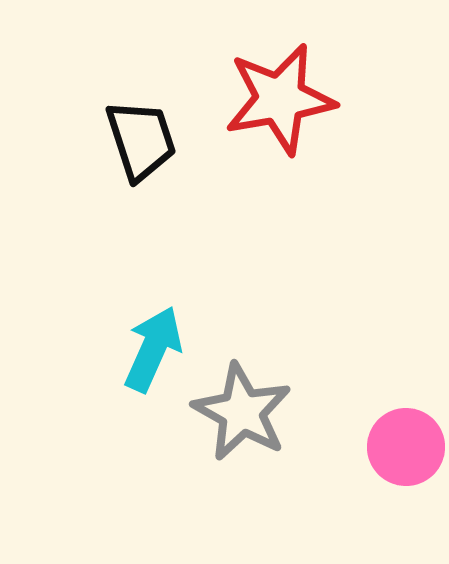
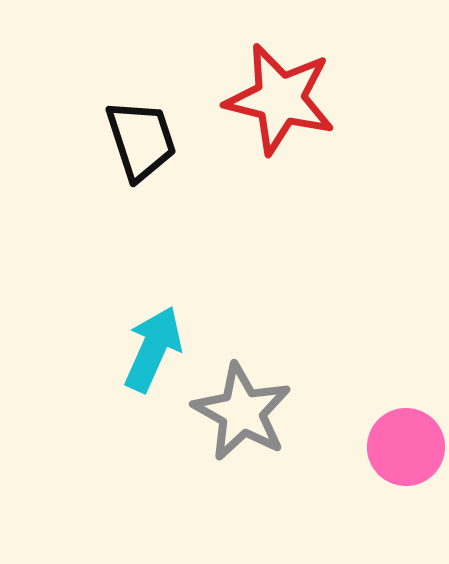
red star: rotated 24 degrees clockwise
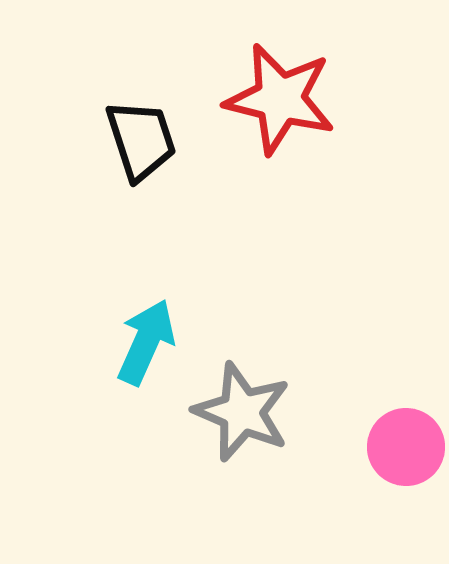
cyan arrow: moved 7 px left, 7 px up
gray star: rotated 6 degrees counterclockwise
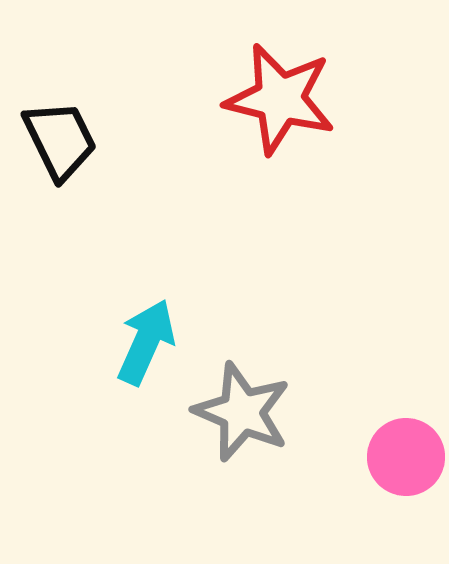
black trapezoid: moved 81 px left; rotated 8 degrees counterclockwise
pink circle: moved 10 px down
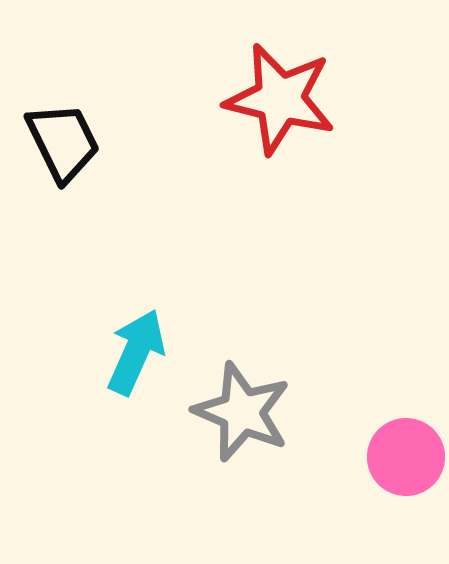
black trapezoid: moved 3 px right, 2 px down
cyan arrow: moved 10 px left, 10 px down
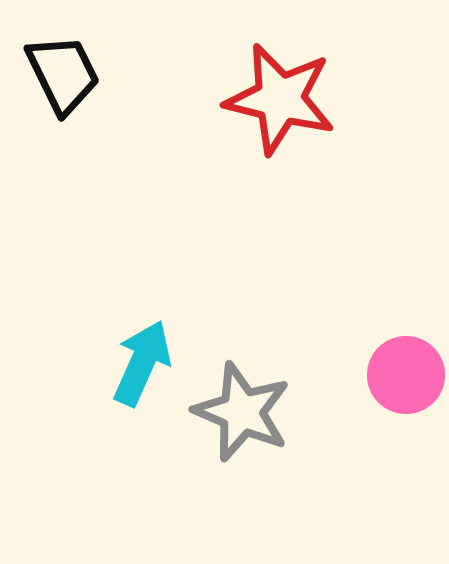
black trapezoid: moved 68 px up
cyan arrow: moved 6 px right, 11 px down
pink circle: moved 82 px up
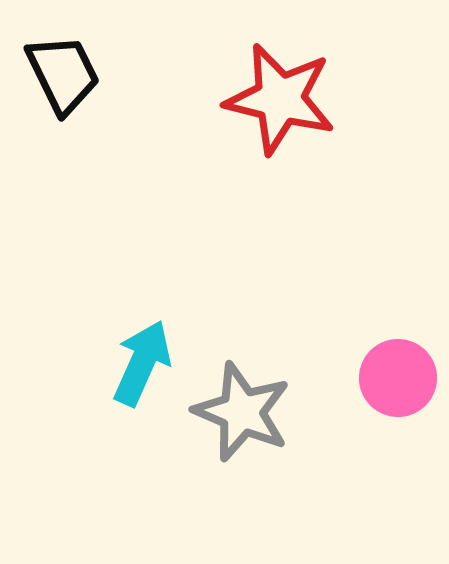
pink circle: moved 8 px left, 3 px down
